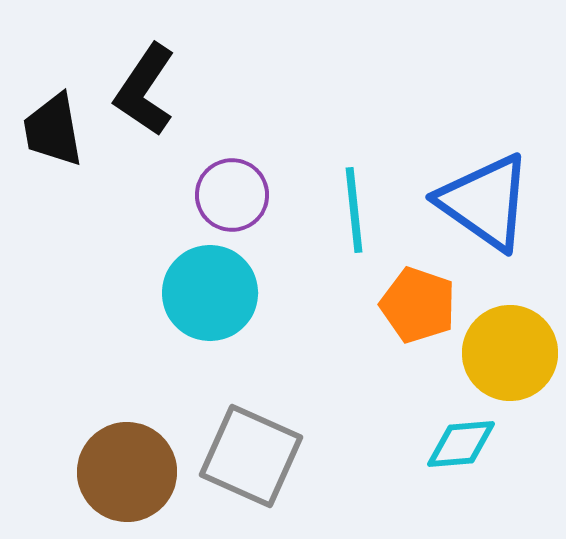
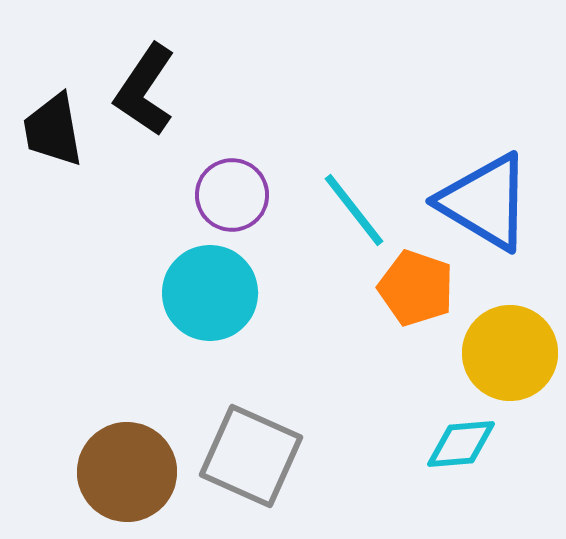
blue triangle: rotated 4 degrees counterclockwise
cyan line: rotated 32 degrees counterclockwise
orange pentagon: moved 2 px left, 17 px up
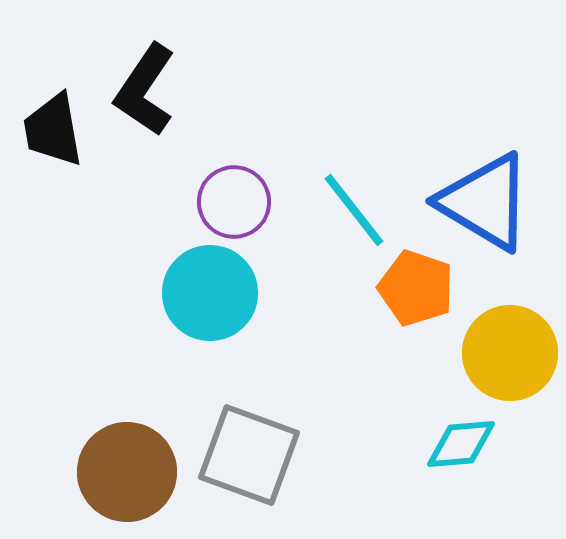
purple circle: moved 2 px right, 7 px down
gray square: moved 2 px left, 1 px up; rotated 4 degrees counterclockwise
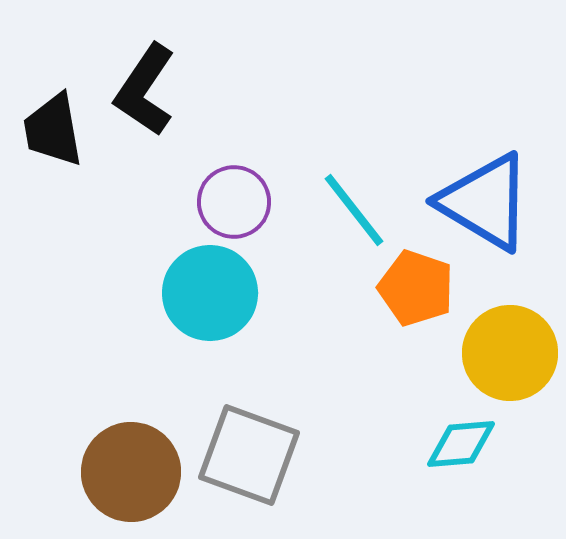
brown circle: moved 4 px right
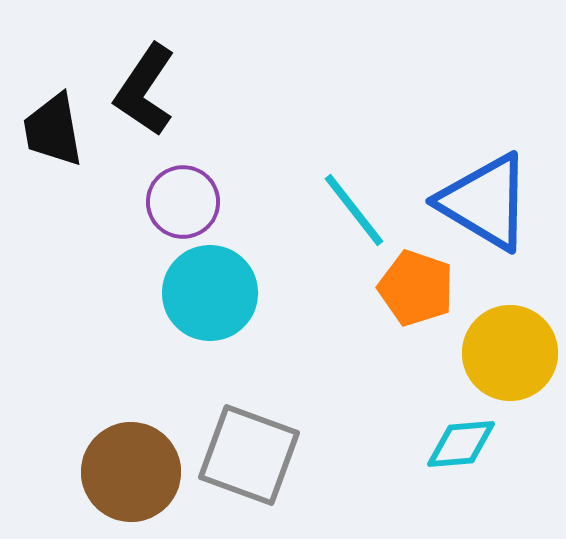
purple circle: moved 51 px left
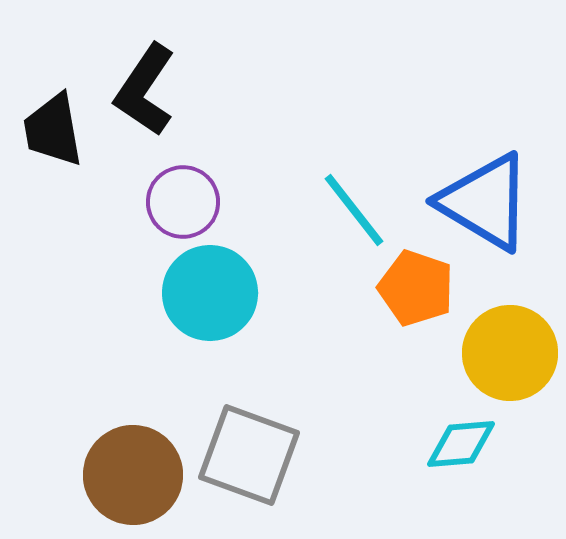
brown circle: moved 2 px right, 3 px down
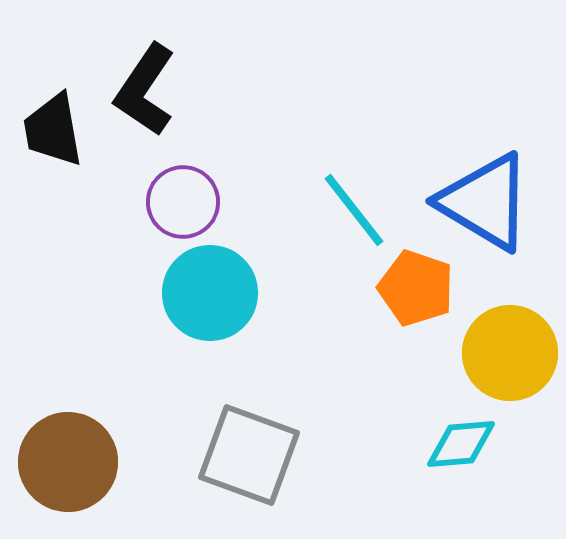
brown circle: moved 65 px left, 13 px up
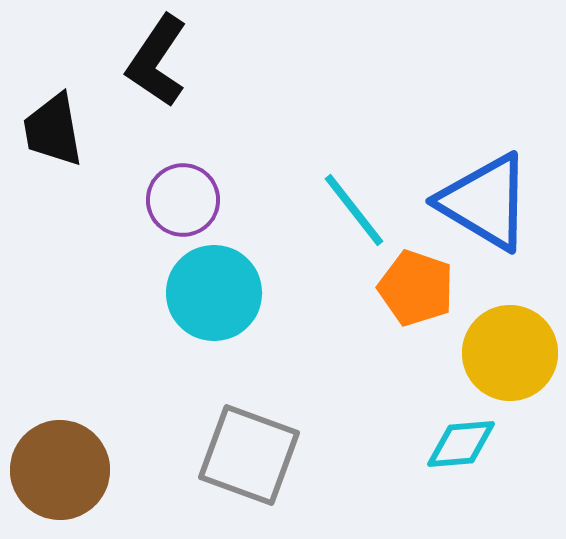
black L-shape: moved 12 px right, 29 px up
purple circle: moved 2 px up
cyan circle: moved 4 px right
brown circle: moved 8 px left, 8 px down
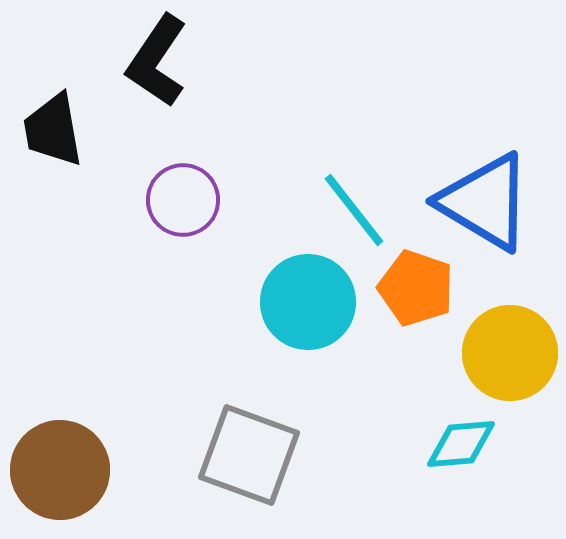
cyan circle: moved 94 px right, 9 px down
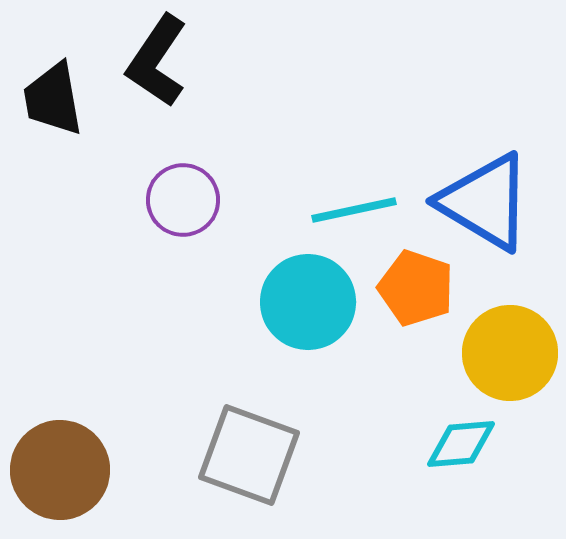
black trapezoid: moved 31 px up
cyan line: rotated 64 degrees counterclockwise
